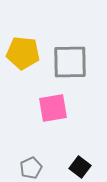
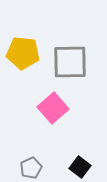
pink square: rotated 32 degrees counterclockwise
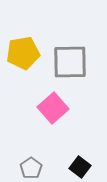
yellow pentagon: rotated 16 degrees counterclockwise
gray pentagon: rotated 10 degrees counterclockwise
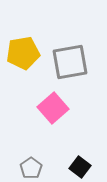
gray square: rotated 9 degrees counterclockwise
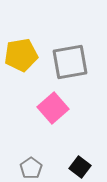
yellow pentagon: moved 2 px left, 2 px down
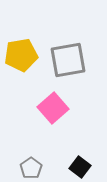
gray square: moved 2 px left, 2 px up
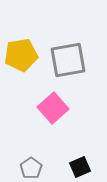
black square: rotated 30 degrees clockwise
